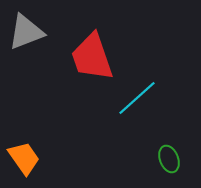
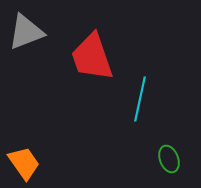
cyan line: moved 3 px right, 1 px down; rotated 36 degrees counterclockwise
orange trapezoid: moved 5 px down
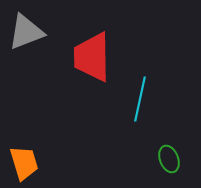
red trapezoid: rotated 18 degrees clockwise
orange trapezoid: rotated 18 degrees clockwise
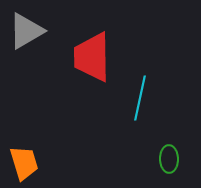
gray triangle: moved 1 px up; rotated 9 degrees counterclockwise
cyan line: moved 1 px up
green ellipse: rotated 20 degrees clockwise
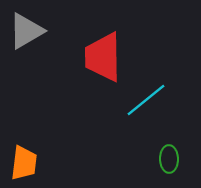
red trapezoid: moved 11 px right
cyan line: moved 6 px right, 2 px down; rotated 39 degrees clockwise
orange trapezoid: rotated 24 degrees clockwise
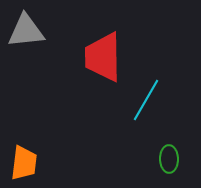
gray triangle: rotated 24 degrees clockwise
cyan line: rotated 21 degrees counterclockwise
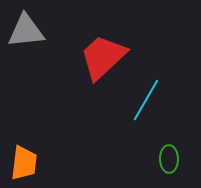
red trapezoid: rotated 48 degrees clockwise
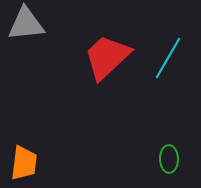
gray triangle: moved 7 px up
red trapezoid: moved 4 px right
cyan line: moved 22 px right, 42 px up
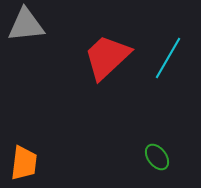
gray triangle: moved 1 px down
green ellipse: moved 12 px left, 2 px up; rotated 36 degrees counterclockwise
